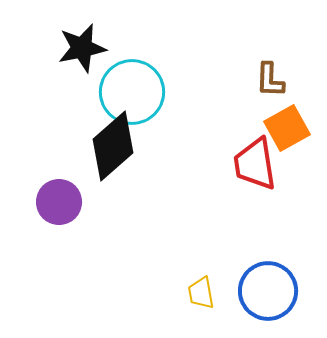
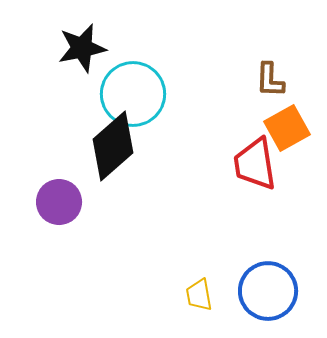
cyan circle: moved 1 px right, 2 px down
yellow trapezoid: moved 2 px left, 2 px down
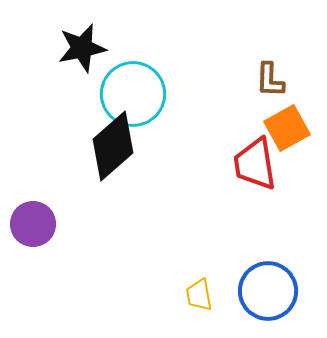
purple circle: moved 26 px left, 22 px down
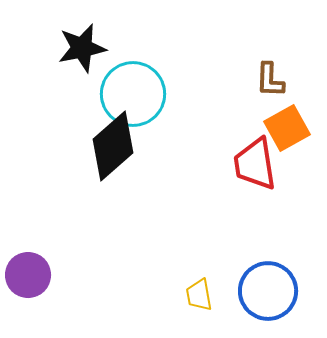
purple circle: moved 5 px left, 51 px down
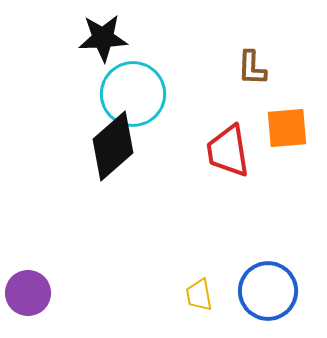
black star: moved 21 px right, 10 px up; rotated 9 degrees clockwise
brown L-shape: moved 18 px left, 12 px up
orange square: rotated 24 degrees clockwise
red trapezoid: moved 27 px left, 13 px up
purple circle: moved 18 px down
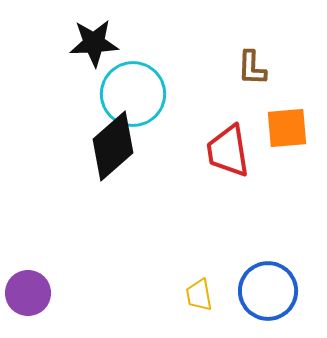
black star: moved 9 px left, 5 px down
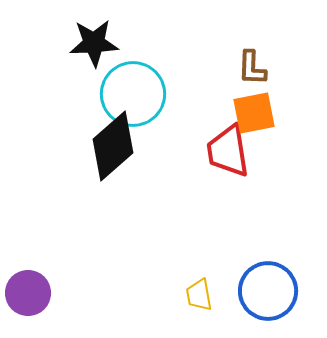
orange square: moved 33 px left, 15 px up; rotated 6 degrees counterclockwise
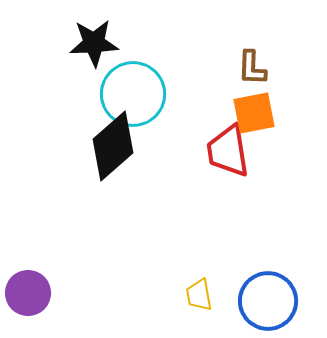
blue circle: moved 10 px down
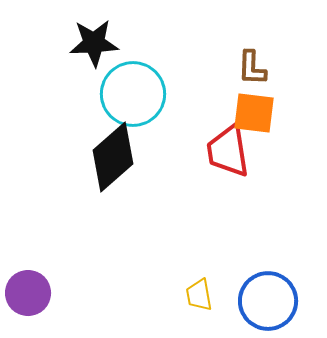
orange square: rotated 18 degrees clockwise
black diamond: moved 11 px down
